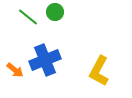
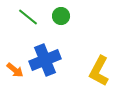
green circle: moved 6 px right, 4 px down
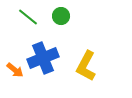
blue cross: moved 2 px left, 2 px up
yellow L-shape: moved 13 px left, 5 px up
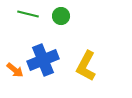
green line: moved 3 px up; rotated 25 degrees counterclockwise
blue cross: moved 2 px down
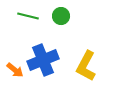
green line: moved 2 px down
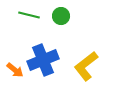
green line: moved 1 px right, 1 px up
yellow L-shape: rotated 24 degrees clockwise
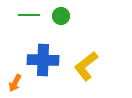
green line: rotated 15 degrees counterclockwise
blue cross: rotated 24 degrees clockwise
orange arrow: moved 13 px down; rotated 78 degrees clockwise
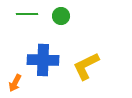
green line: moved 2 px left, 1 px up
yellow L-shape: rotated 12 degrees clockwise
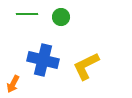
green circle: moved 1 px down
blue cross: rotated 12 degrees clockwise
orange arrow: moved 2 px left, 1 px down
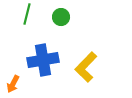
green line: rotated 75 degrees counterclockwise
blue cross: rotated 24 degrees counterclockwise
yellow L-shape: moved 1 px down; rotated 20 degrees counterclockwise
